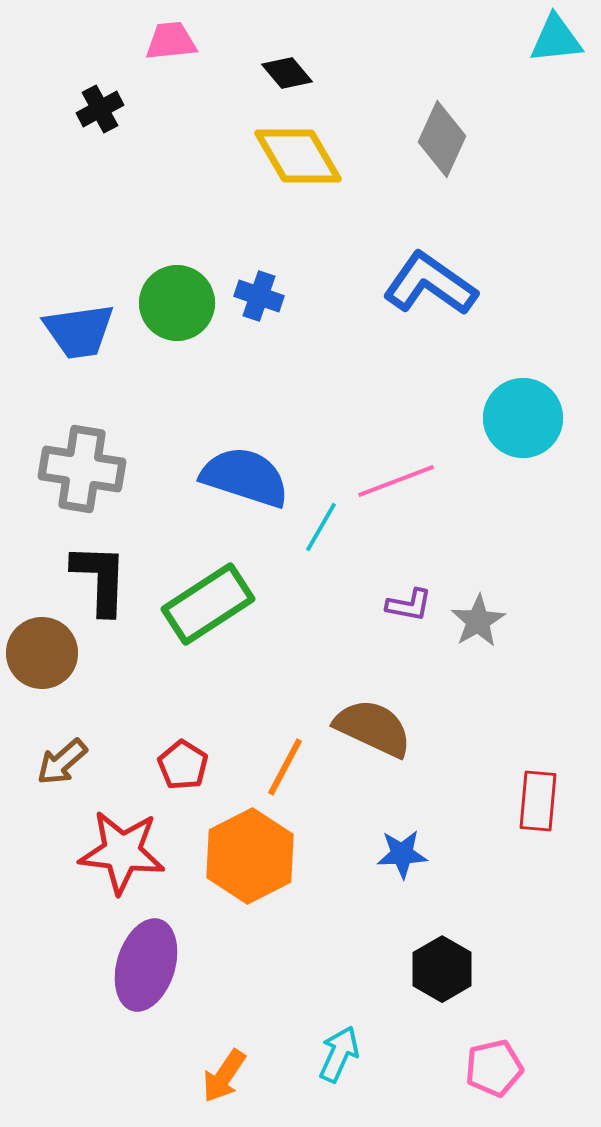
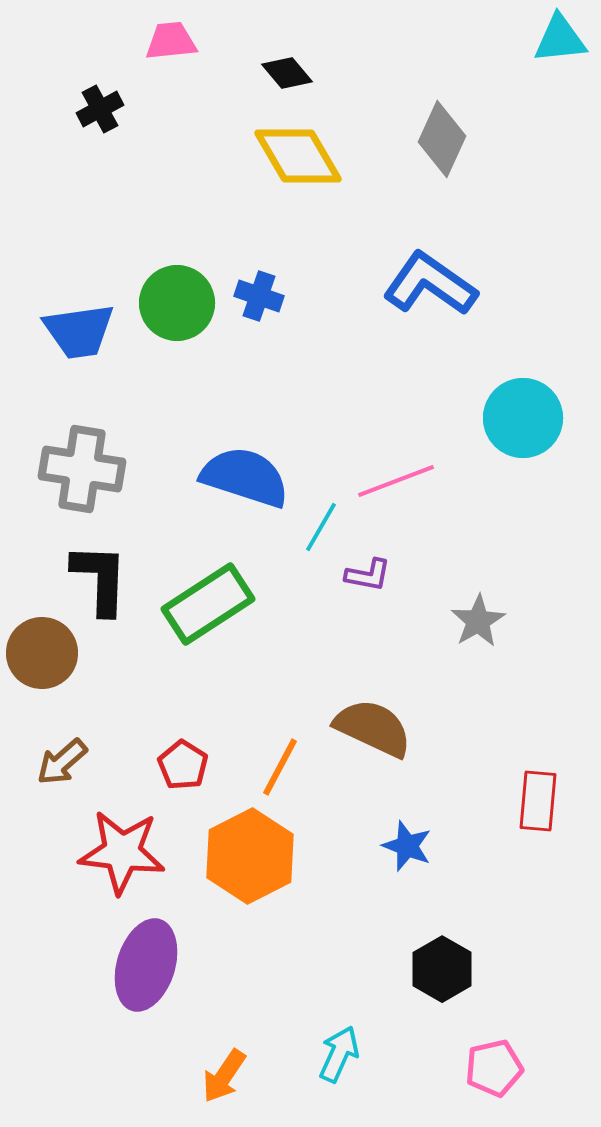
cyan triangle: moved 4 px right
purple L-shape: moved 41 px left, 30 px up
orange line: moved 5 px left
blue star: moved 5 px right, 8 px up; rotated 24 degrees clockwise
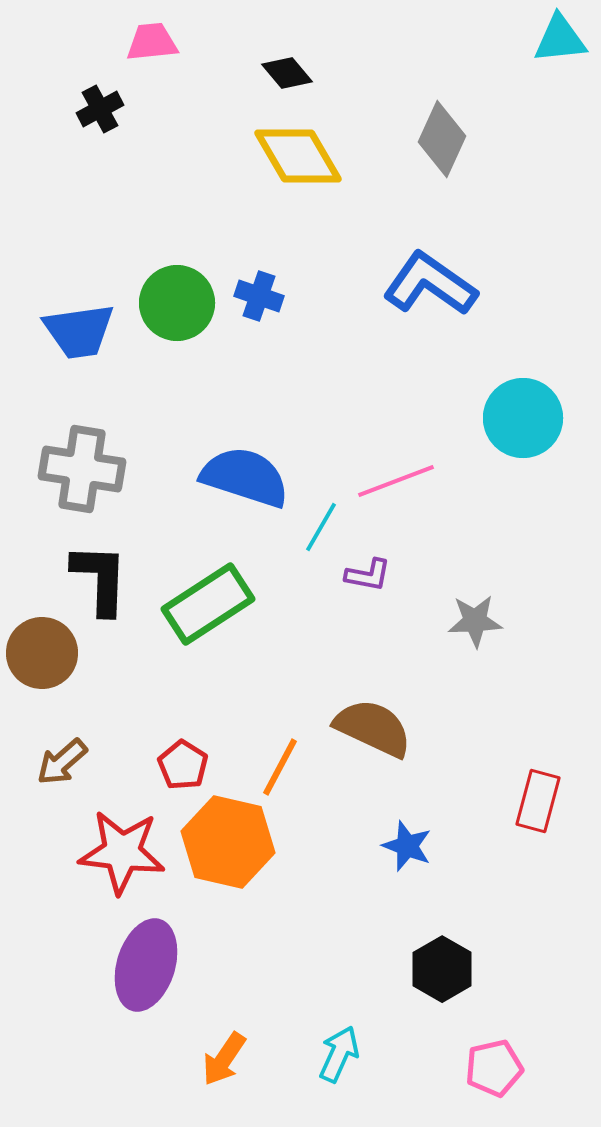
pink trapezoid: moved 19 px left, 1 px down
gray star: moved 3 px left; rotated 28 degrees clockwise
red rectangle: rotated 10 degrees clockwise
orange hexagon: moved 22 px left, 14 px up; rotated 20 degrees counterclockwise
orange arrow: moved 17 px up
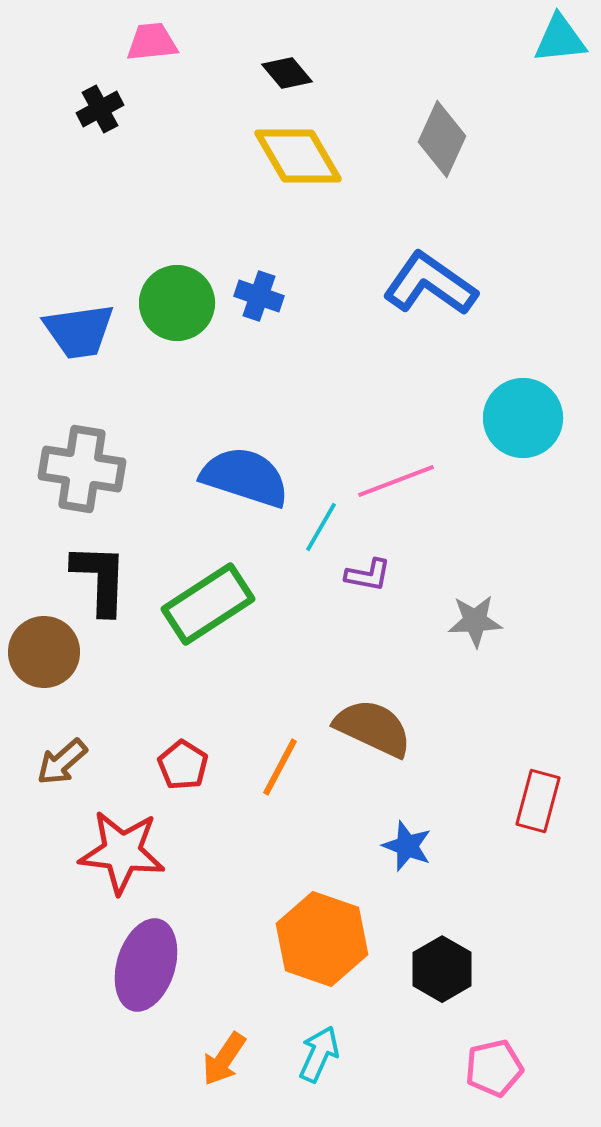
brown circle: moved 2 px right, 1 px up
orange hexagon: moved 94 px right, 97 px down; rotated 6 degrees clockwise
cyan arrow: moved 20 px left
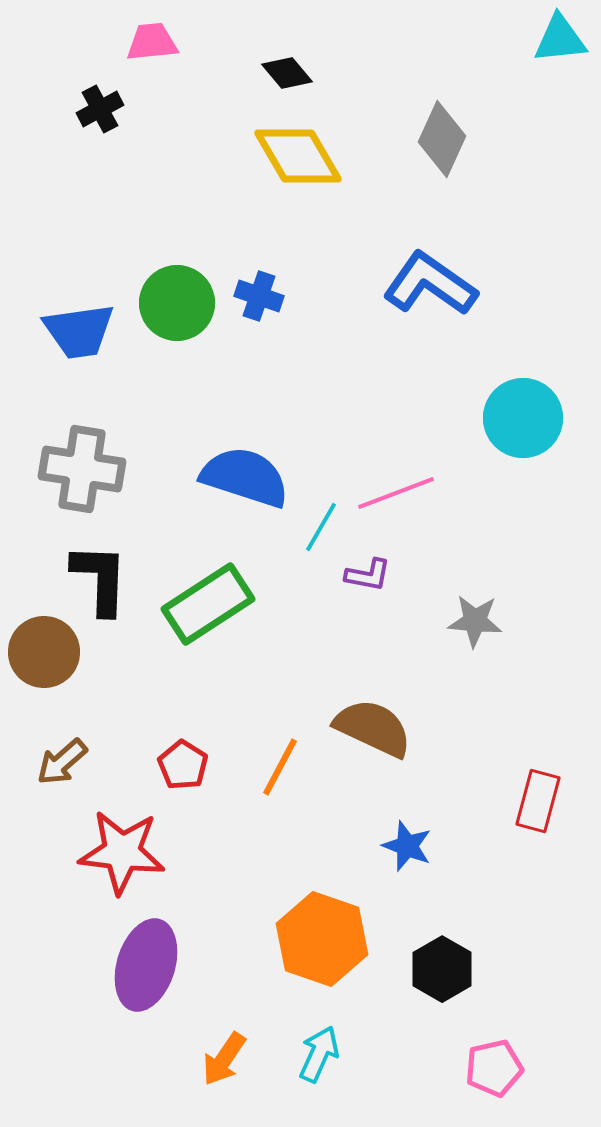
pink line: moved 12 px down
gray star: rotated 8 degrees clockwise
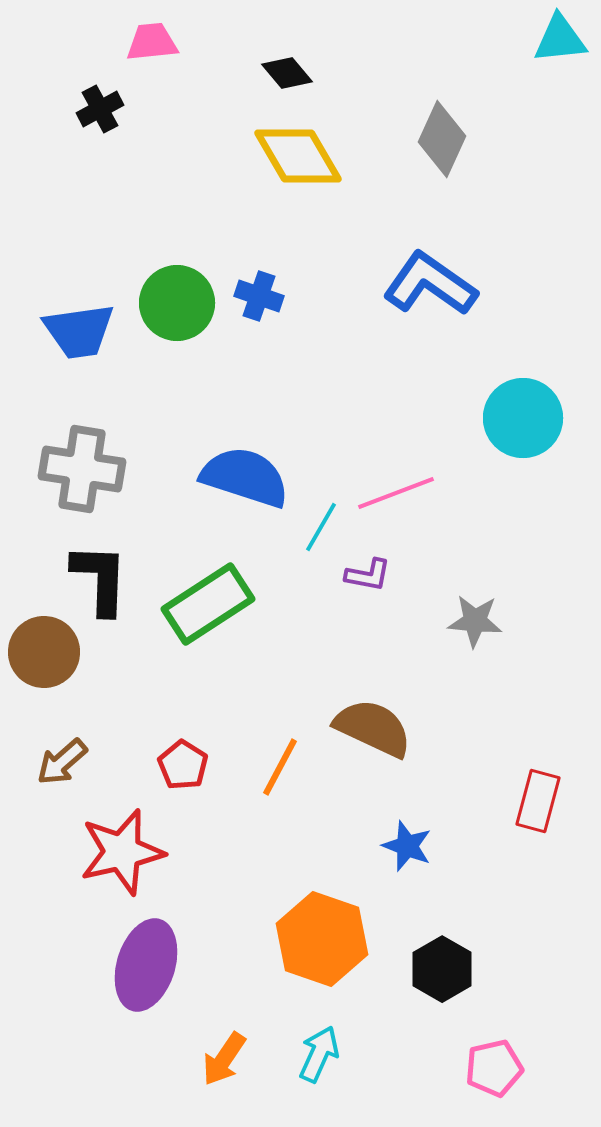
red star: rotated 20 degrees counterclockwise
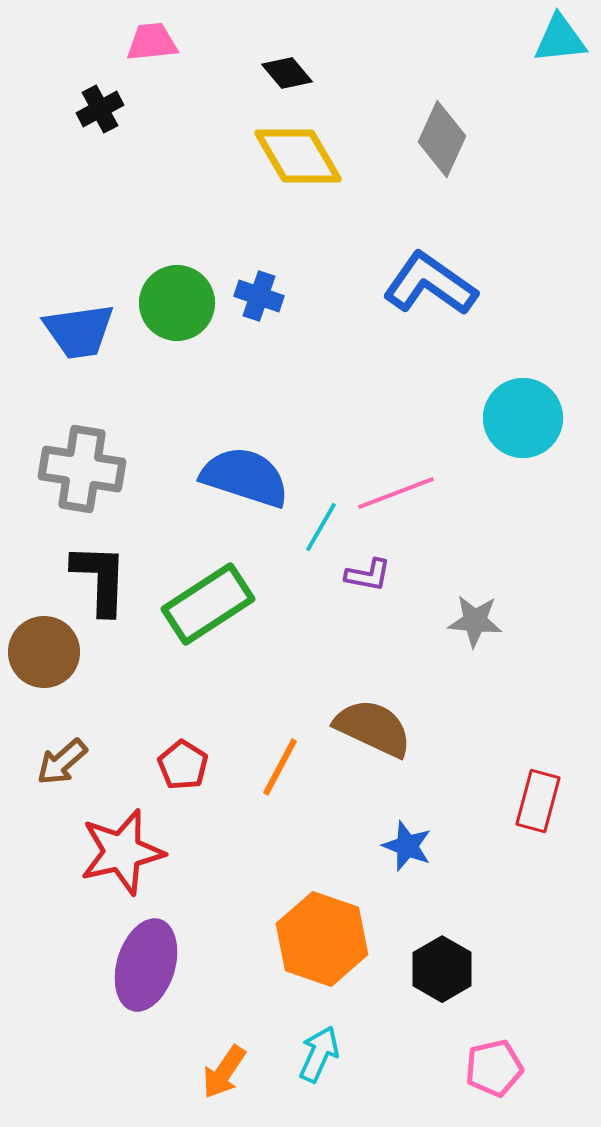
orange arrow: moved 13 px down
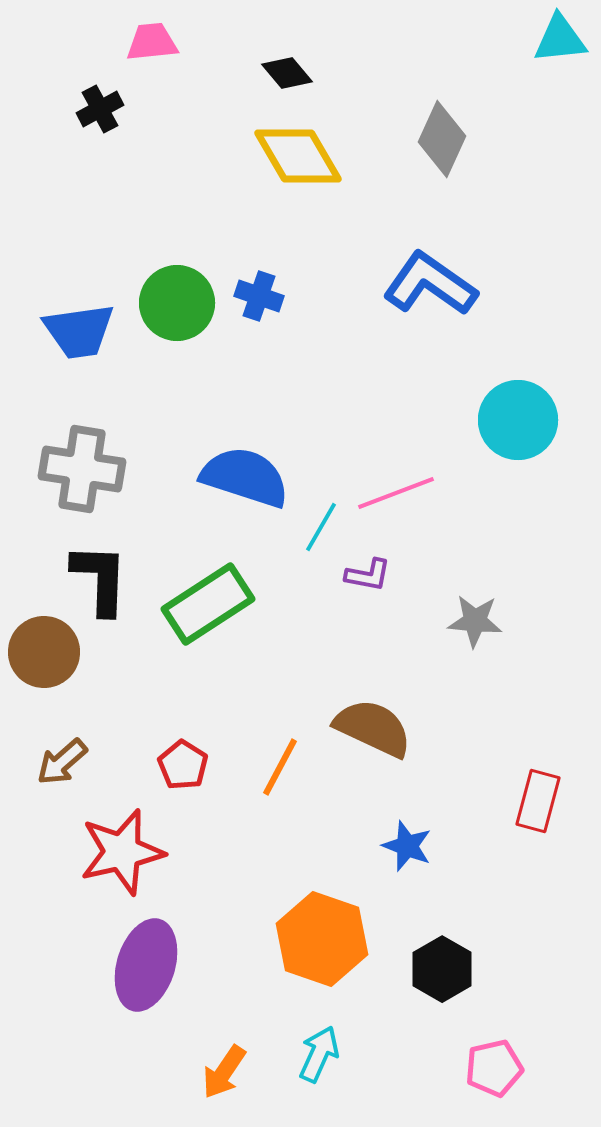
cyan circle: moved 5 px left, 2 px down
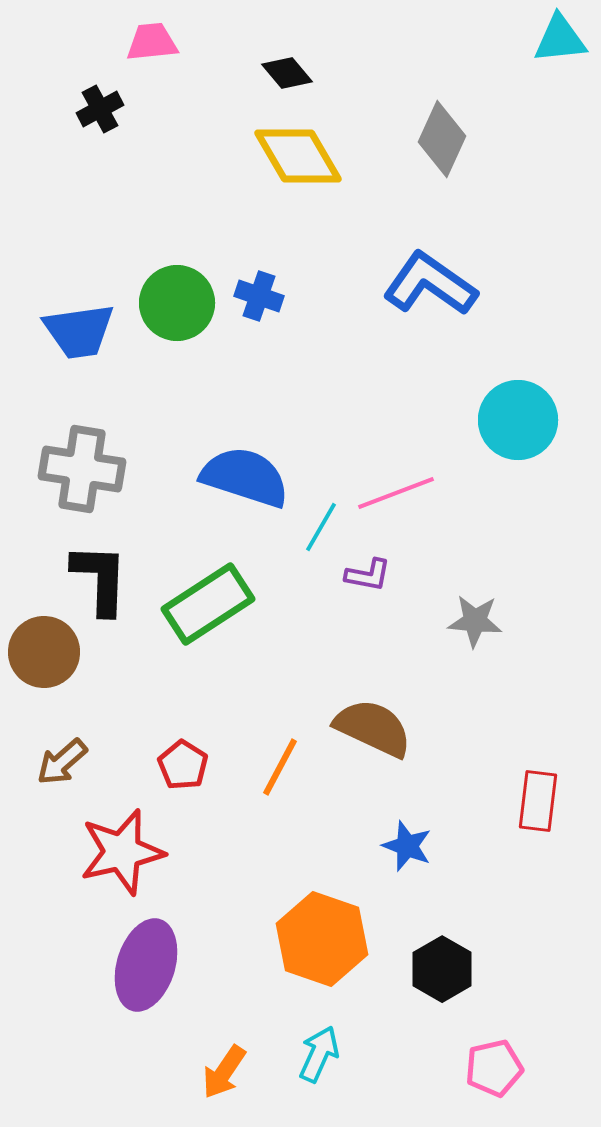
red rectangle: rotated 8 degrees counterclockwise
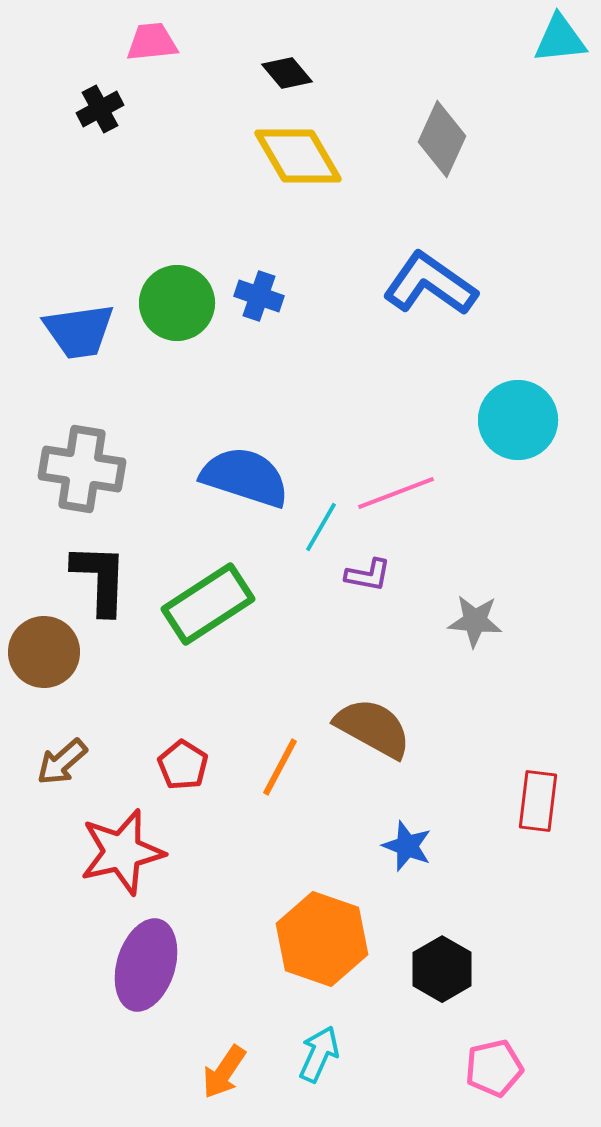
brown semicircle: rotated 4 degrees clockwise
